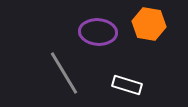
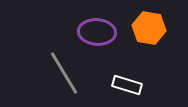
orange hexagon: moved 4 px down
purple ellipse: moved 1 px left
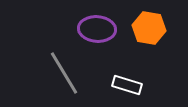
purple ellipse: moved 3 px up
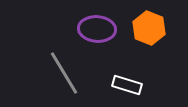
orange hexagon: rotated 12 degrees clockwise
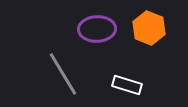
purple ellipse: rotated 6 degrees counterclockwise
gray line: moved 1 px left, 1 px down
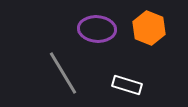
purple ellipse: rotated 6 degrees clockwise
gray line: moved 1 px up
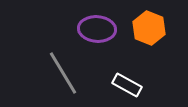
white rectangle: rotated 12 degrees clockwise
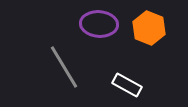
purple ellipse: moved 2 px right, 5 px up
gray line: moved 1 px right, 6 px up
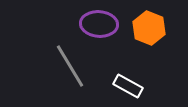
gray line: moved 6 px right, 1 px up
white rectangle: moved 1 px right, 1 px down
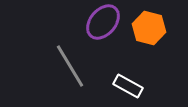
purple ellipse: moved 4 px right, 2 px up; rotated 54 degrees counterclockwise
orange hexagon: rotated 8 degrees counterclockwise
